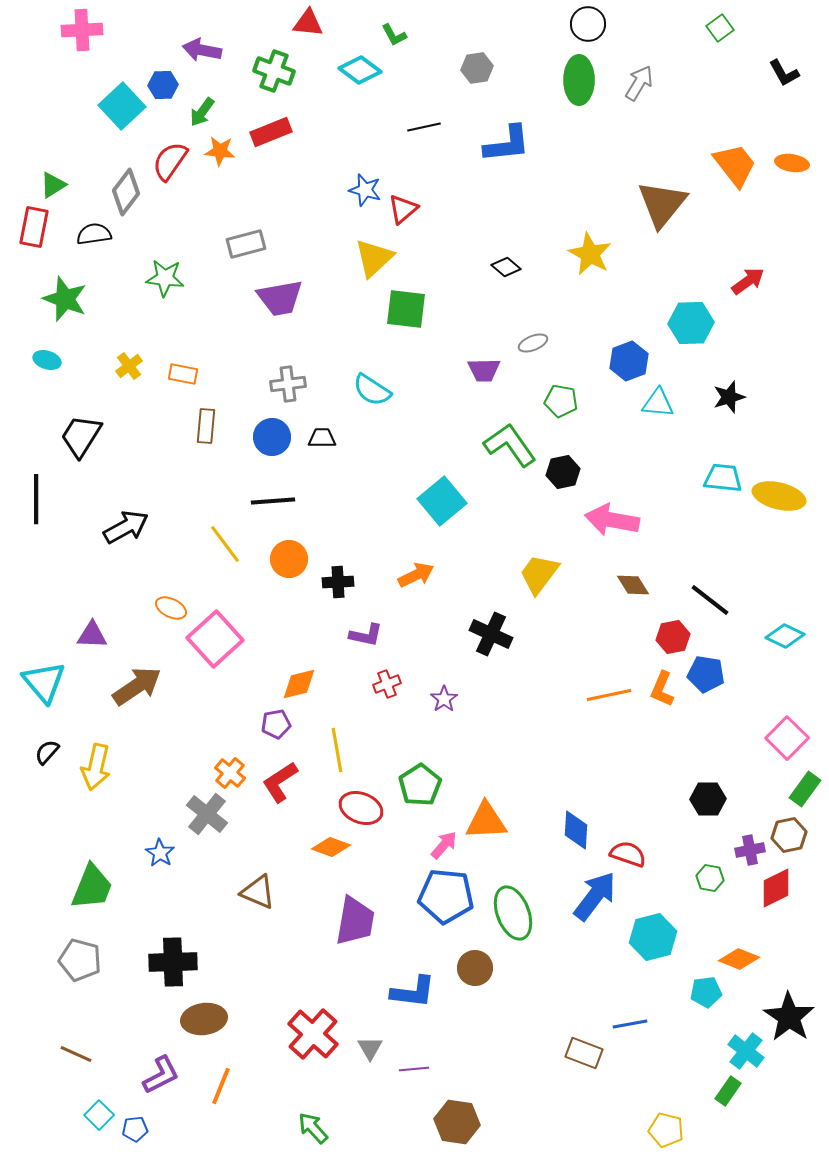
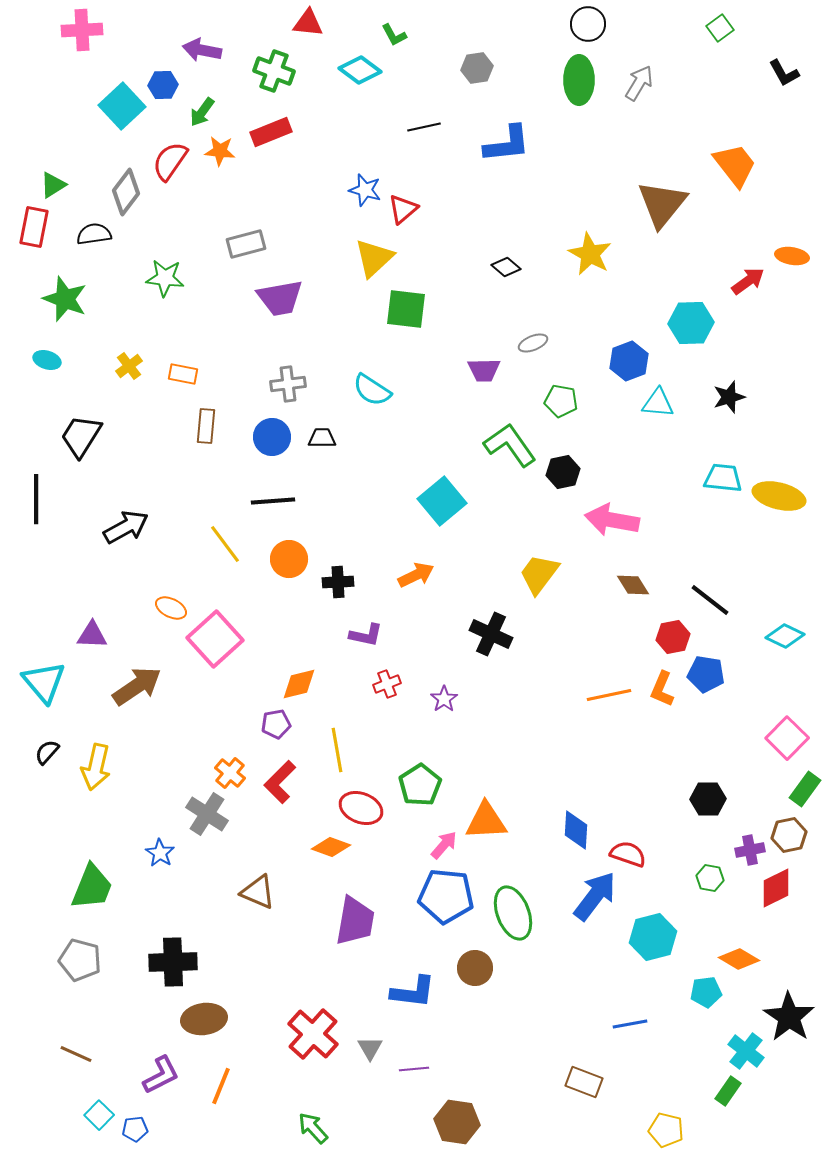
orange ellipse at (792, 163): moved 93 px down
red L-shape at (280, 782): rotated 12 degrees counterclockwise
gray cross at (207, 814): rotated 6 degrees counterclockwise
orange diamond at (739, 959): rotated 9 degrees clockwise
brown rectangle at (584, 1053): moved 29 px down
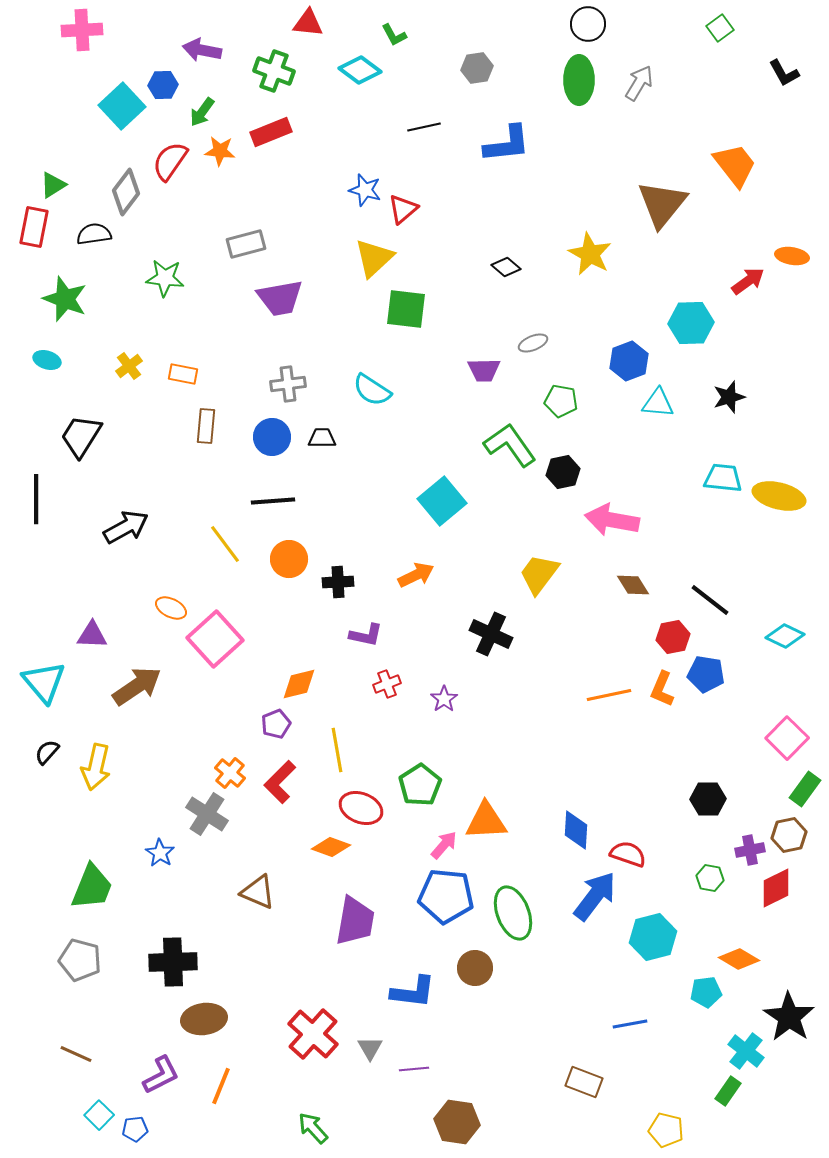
purple pentagon at (276, 724): rotated 12 degrees counterclockwise
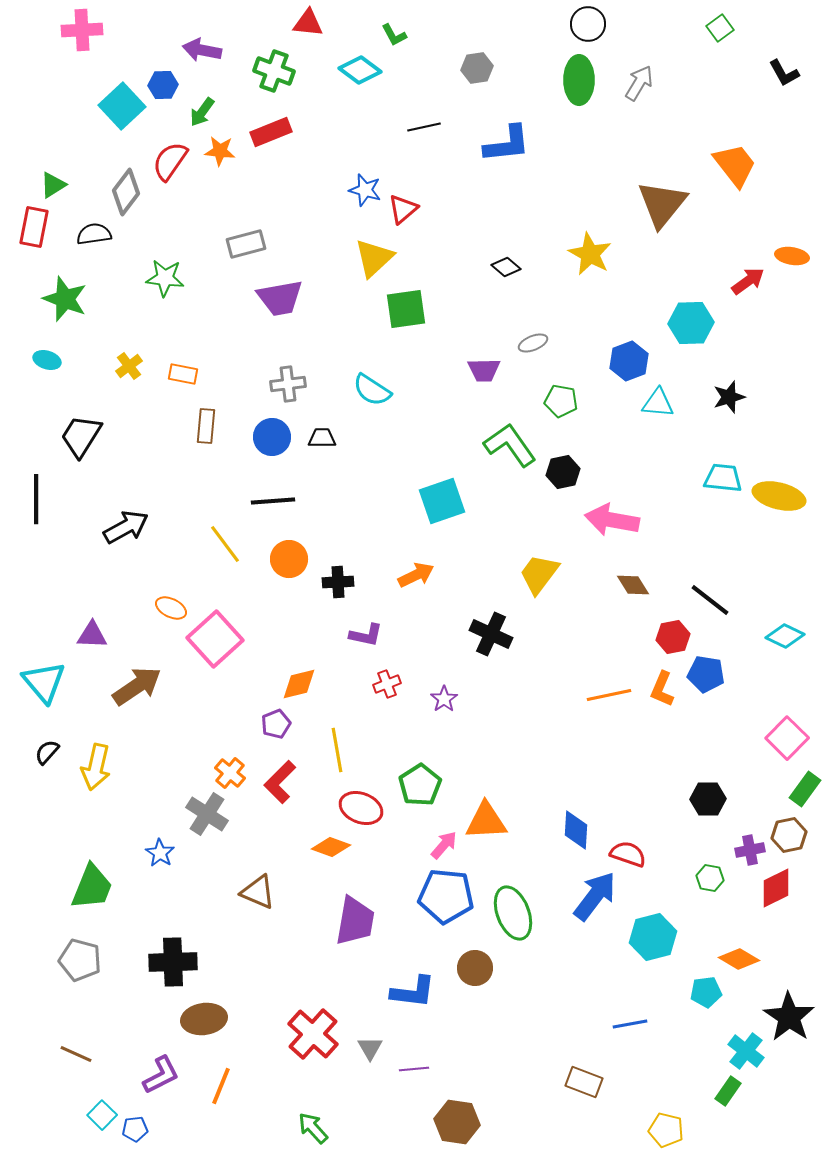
green square at (406, 309): rotated 15 degrees counterclockwise
cyan square at (442, 501): rotated 21 degrees clockwise
cyan square at (99, 1115): moved 3 px right
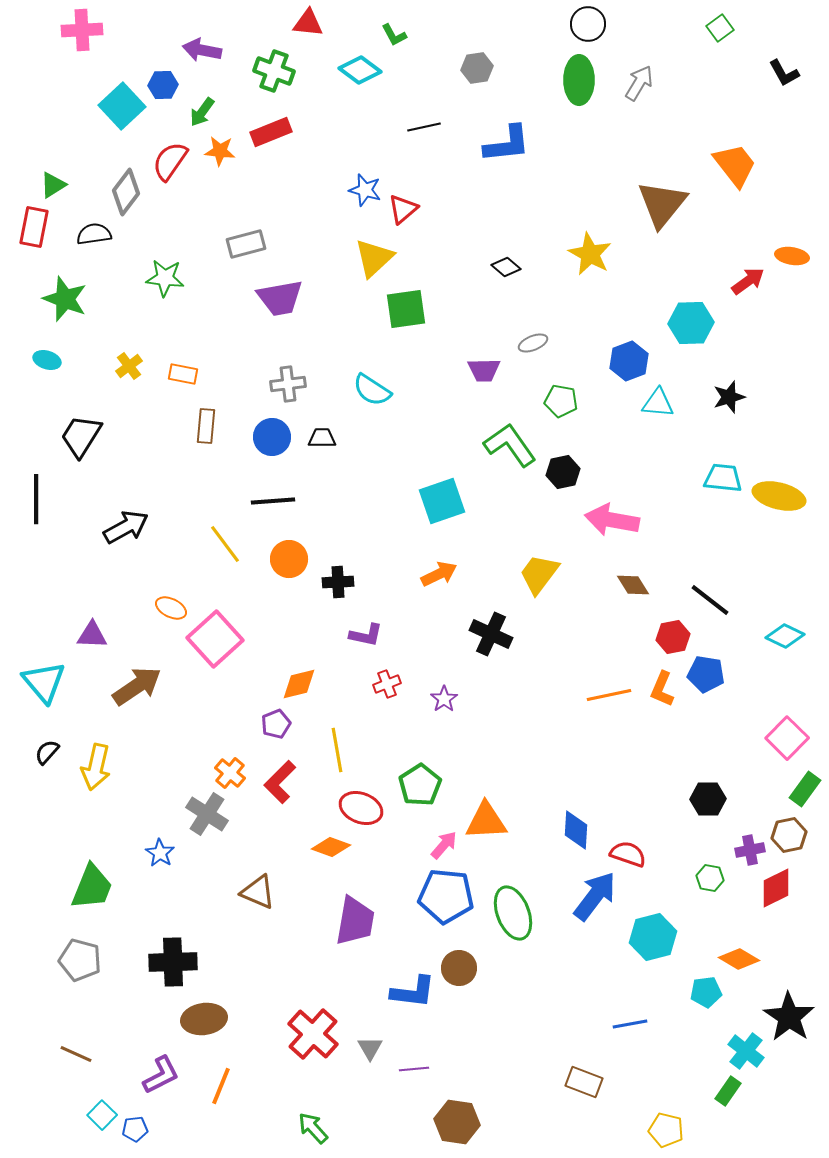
orange arrow at (416, 575): moved 23 px right, 1 px up
brown circle at (475, 968): moved 16 px left
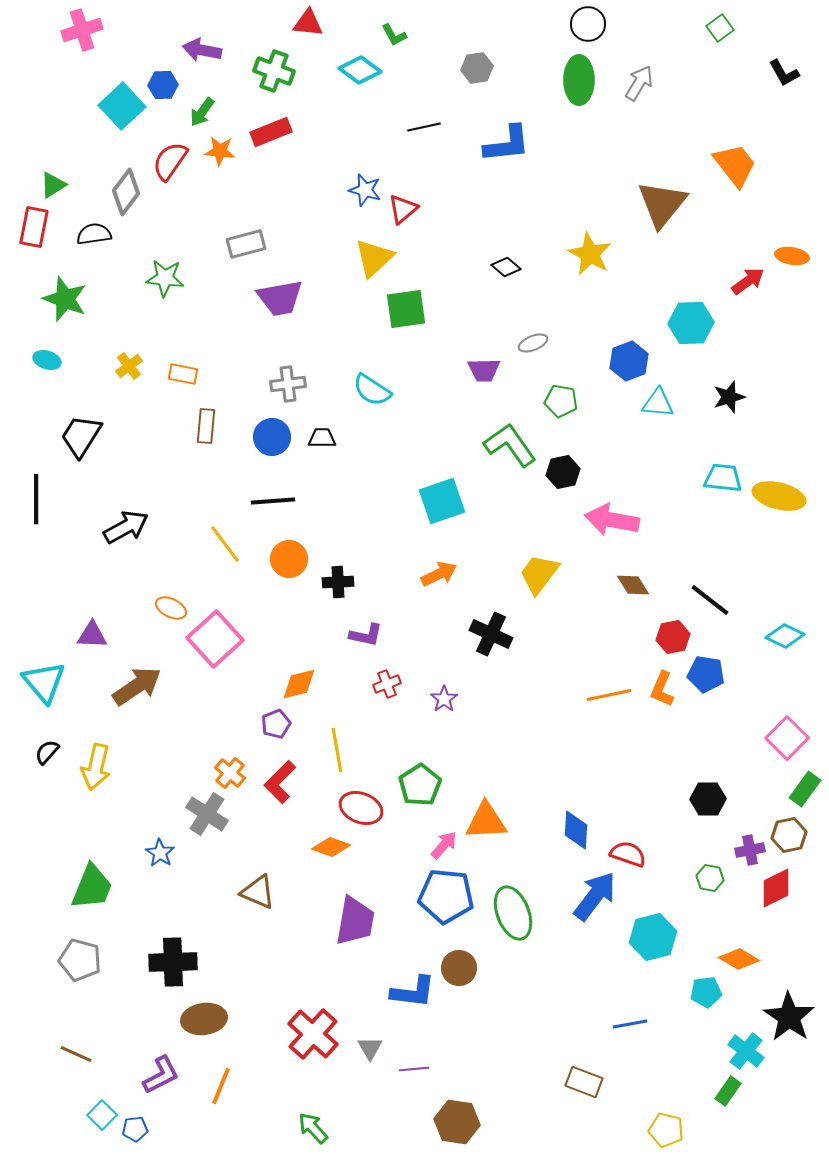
pink cross at (82, 30): rotated 15 degrees counterclockwise
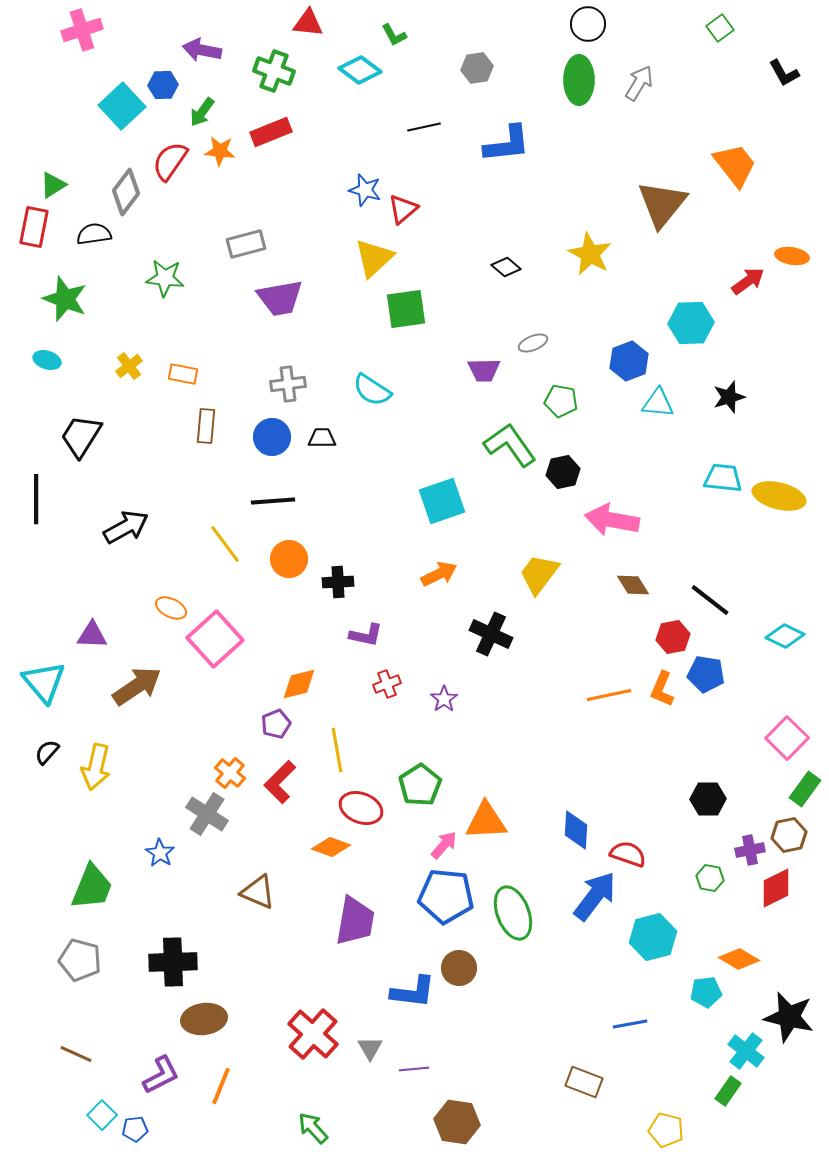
black star at (789, 1017): rotated 21 degrees counterclockwise
